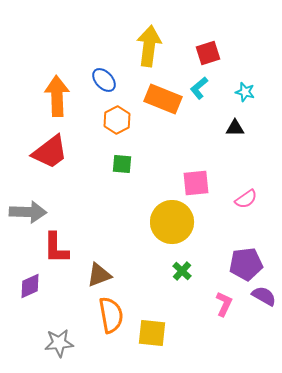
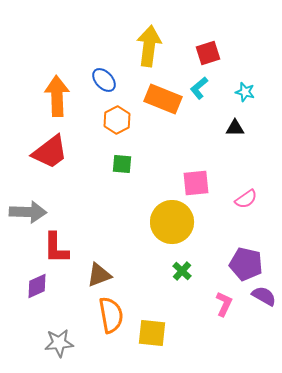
purple pentagon: rotated 20 degrees clockwise
purple diamond: moved 7 px right
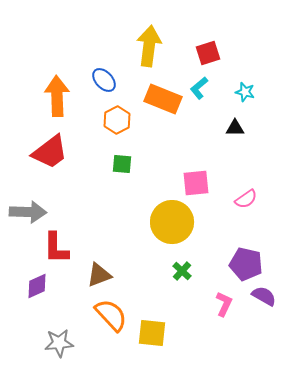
orange semicircle: rotated 33 degrees counterclockwise
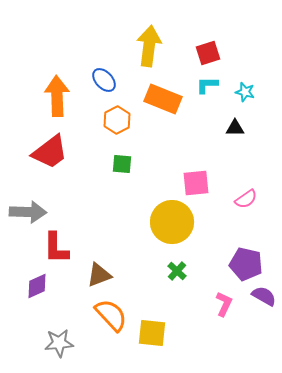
cyan L-shape: moved 8 px right, 3 px up; rotated 40 degrees clockwise
green cross: moved 5 px left
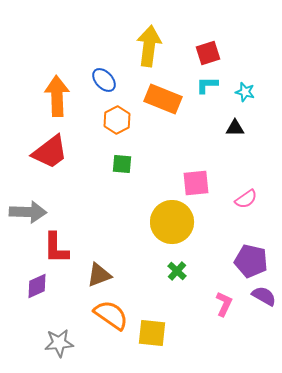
purple pentagon: moved 5 px right, 3 px up
orange semicircle: rotated 12 degrees counterclockwise
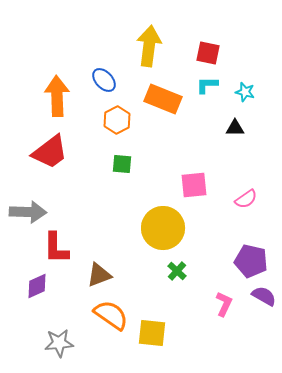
red square: rotated 30 degrees clockwise
pink square: moved 2 px left, 2 px down
yellow circle: moved 9 px left, 6 px down
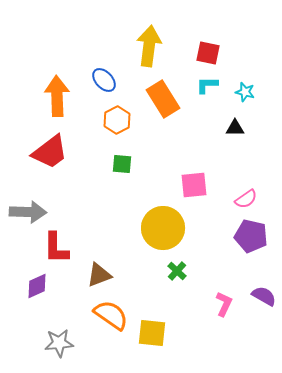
orange rectangle: rotated 36 degrees clockwise
purple pentagon: moved 25 px up
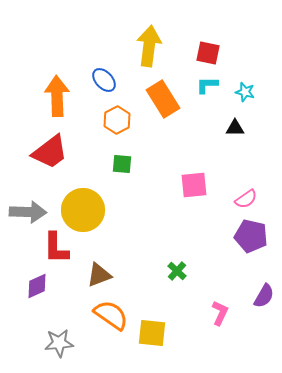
yellow circle: moved 80 px left, 18 px up
purple semicircle: rotated 90 degrees clockwise
pink L-shape: moved 4 px left, 9 px down
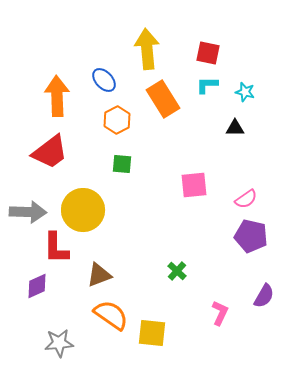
yellow arrow: moved 2 px left, 3 px down; rotated 12 degrees counterclockwise
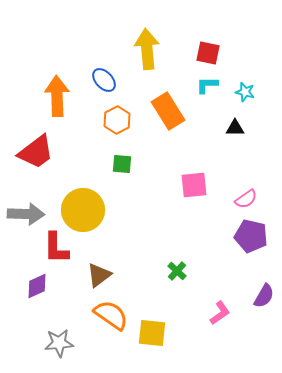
orange rectangle: moved 5 px right, 12 px down
red trapezoid: moved 14 px left
gray arrow: moved 2 px left, 2 px down
brown triangle: rotated 16 degrees counterclockwise
pink L-shape: rotated 30 degrees clockwise
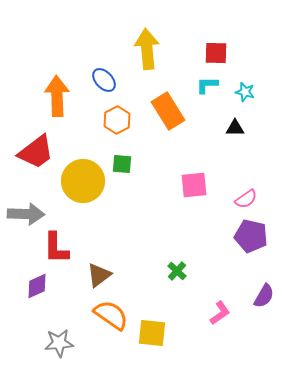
red square: moved 8 px right; rotated 10 degrees counterclockwise
yellow circle: moved 29 px up
